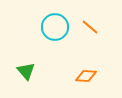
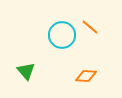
cyan circle: moved 7 px right, 8 px down
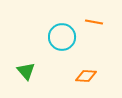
orange line: moved 4 px right, 5 px up; rotated 30 degrees counterclockwise
cyan circle: moved 2 px down
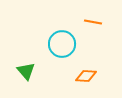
orange line: moved 1 px left
cyan circle: moved 7 px down
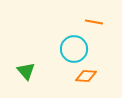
orange line: moved 1 px right
cyan circle: moved 12 px right, 5 px down
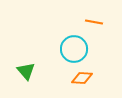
orange diamond: moved 4 px left, 2 px down
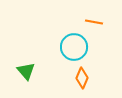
cyan circle: moved 2 px up
orange diamond: rotated 70 degrees counterclockwise
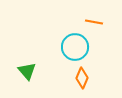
cyan circle: moved 1 px right
green triangle: moved 1 px right
